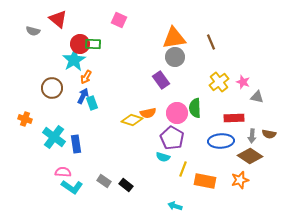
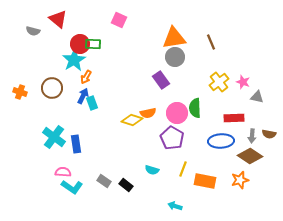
orange cross: moved 5 px left, 27 px up
cyan semicircle: moved 11 px left, 13 px down
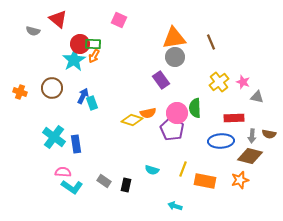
orange arrow: moved 8 px right, 21 px up
purple pentagon: moved 9 px up
brown diamond: rotated 20 degrees counterclockwise
black rectangle: rotated 64 degrees clockwise
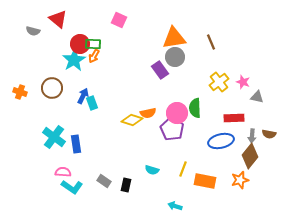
purple rectangle: moved 1 px left, 10 px up
blue ellipse: rotated 10 degrees counterclockwise
brown diamond: rotated 65 degrees counterclockwise
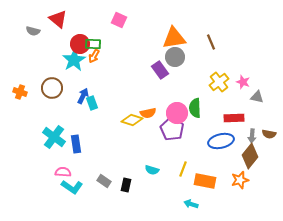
cyan arrow: moved 16 px right, 2 px up
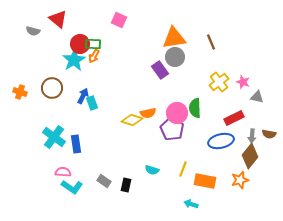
red rectangle: rotated 24 degrees counterclockwise
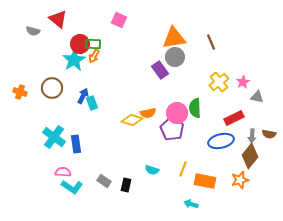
pink star: rotated 24 degrees clockwise
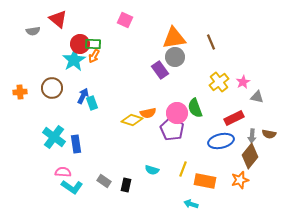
pink square: moved 6 px right
gray semicircle: rotated 24 degrees counterclockwise
orange cross: rotated 24 degrees counterclockwise
green semicircle: rotated 18 degrees counterclockwise
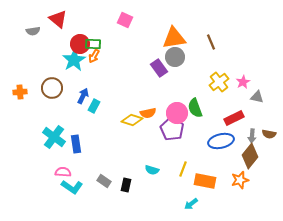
purple rectangle: moved 1 px left, 2 px up
cyan rectangle: moved 2 px right, 3 px down; rotated 48 degrees clockwise
cyan arrow: rotated 56 degrees counterclockwise
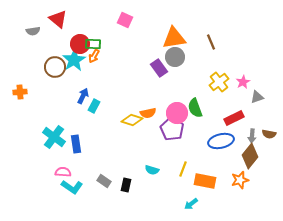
brown circle: moved 3 px right, 21 px up
gray triangle: rotated 32 degrees counterclockwise
